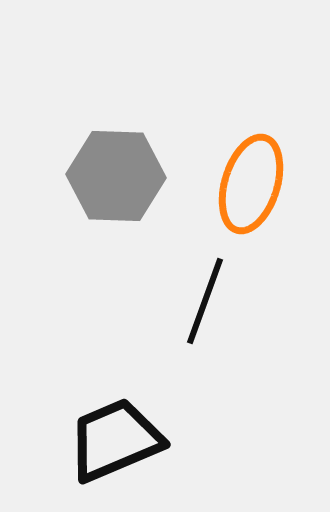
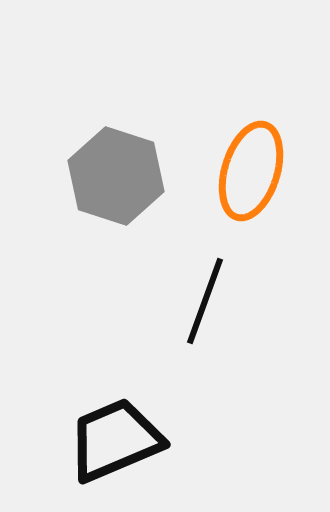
gray hexagon: rotated 16 degrees clockwise
orange ellipse: moved 13 px up
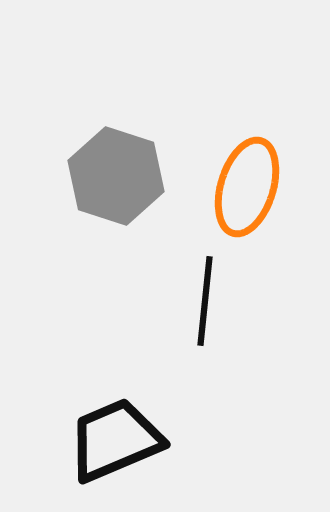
orange ellipse: moved 4 px left, 16 px down
black line: rotated 14 degrees counterclockwise
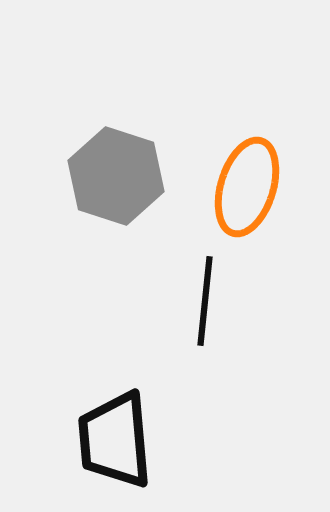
black trapezoid: rotated 72 degrees counterclockwise
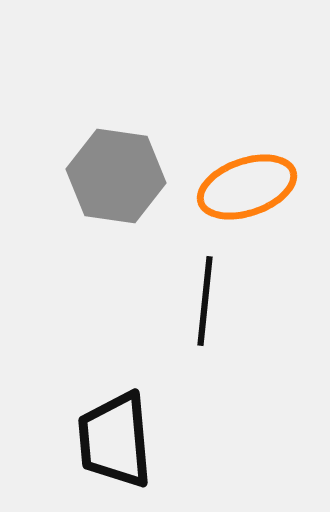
gray hexagon: rotated 10 degrees counterclockwise
orange ellipse: rotated 54 degrees clockwise
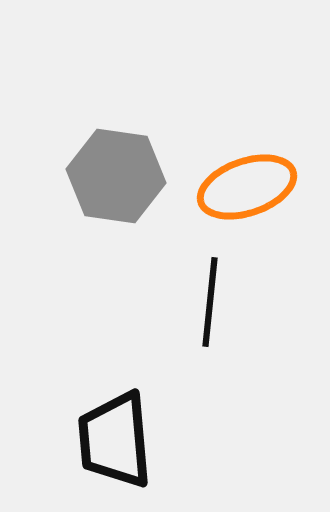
black line: moved 5 px right, 1 px down
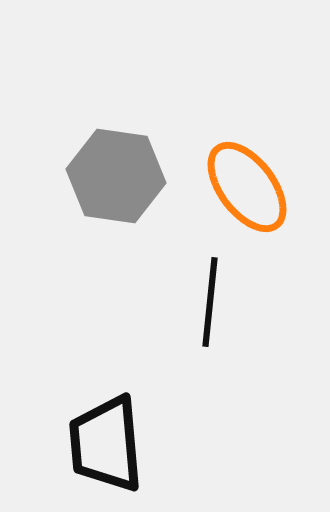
orange ellipse: rotated 72 degrees clockwise
black trapezoid: moved 9 px left, 4 px down
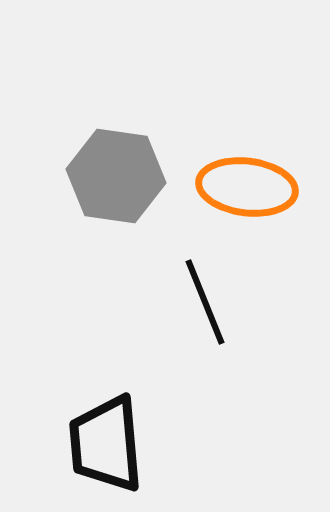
orange ellipse: rotated 46 degrees counterclockwise
black line: moved 5 px left; rotated 28 degrees counterclockwise
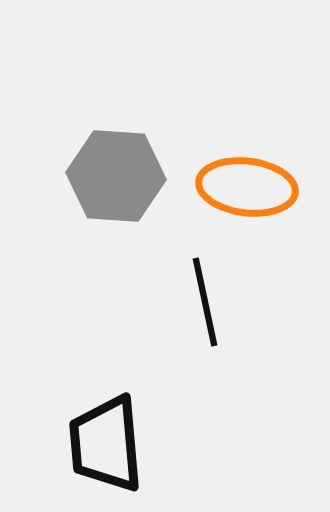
gray hexagon: rotated 4 degrees counterclockwise
black line: rotated 10 degrees clockwise
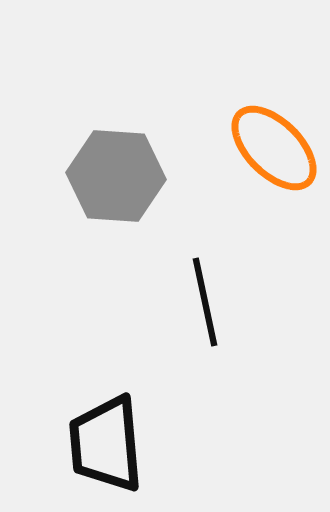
orange ellipse: moved 27 px right, 39 px up; rotated 38 degrees clockwise
